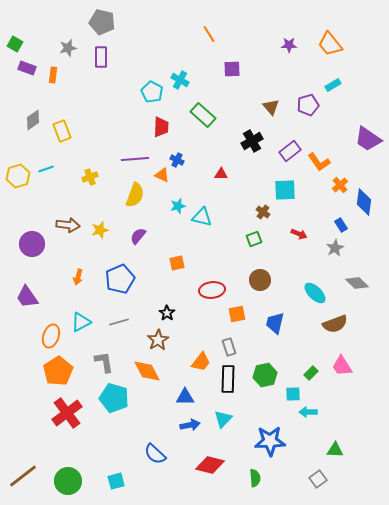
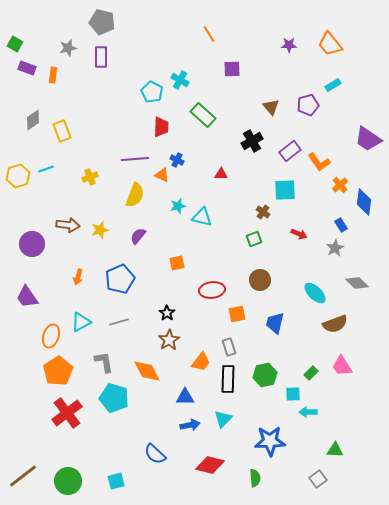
brown star at (158, 340): moved 11 px right
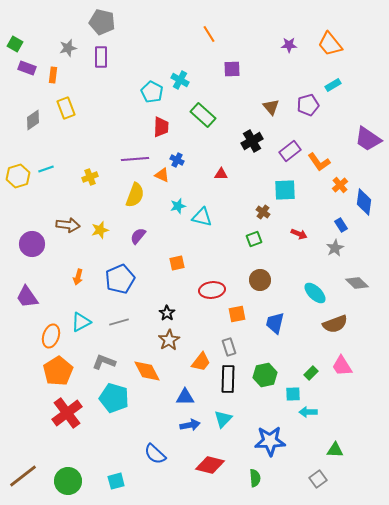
yellow rectangle at (62, 131): moved 4 px right, 23 px up
gray L-shape at (104, 362): rotated 60 degrees counterclockwise
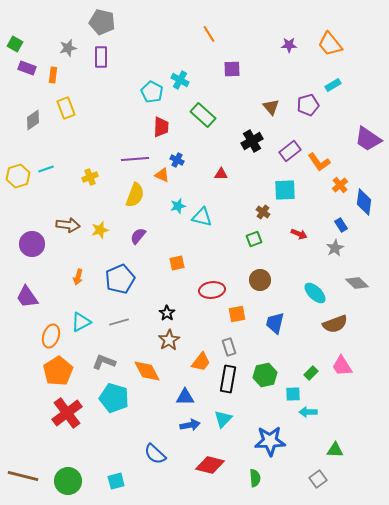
black rectangle at (228, 379): rotated 8 degrees clockwise
brown line at (23, 476): rotated 52 degrees clockwise
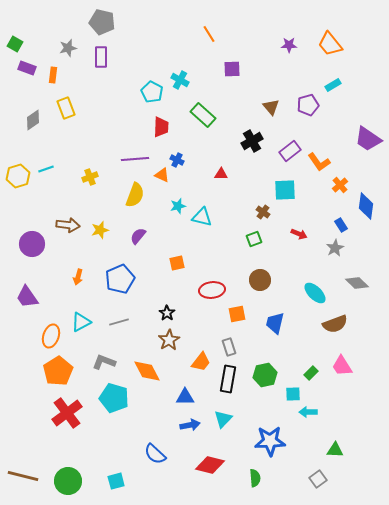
blue diamond at (364, 202): moved 2 px right, 4 px down
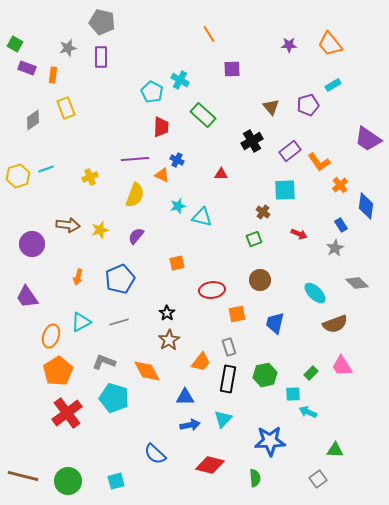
purple semicircle at (138, 236): moved 2 px left
cyan arrow at (308, 412): rotated 24 degrees clockwise
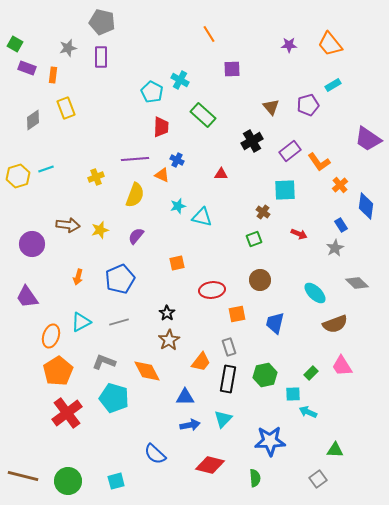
yellow cross at (90, 177): moved 6 px right
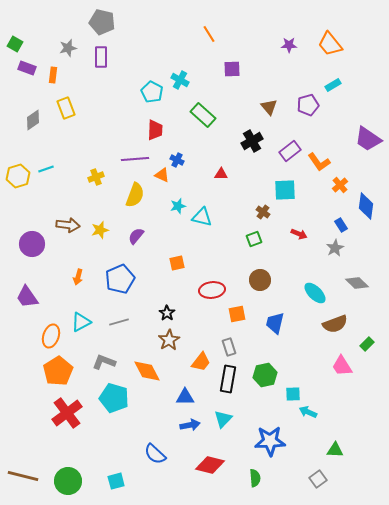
brown triangle at (271, 107): moved 2 px left
red trapezoid at (161, 127): moved 6 px left, 3 px down
green rectangle at (311, 373): moved 56 px right, 29 px up
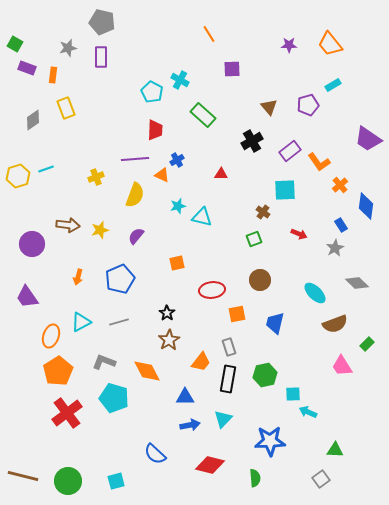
blue cross at (177, 160): rotated 32 degrees clockwise
gray square at (318, 479): moved 3 px right
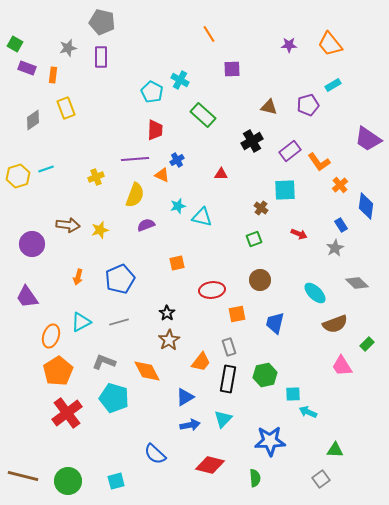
brown triangle at (269, 107): rotated 36 degrees counterclockwise
brown cross at (263, 212): moved 2 px left, 4 px up
purple semicircle at (136, 236): moved 10 px right, 11 px up; rotated 30 degrees clockwise
blue triangle at (185, 397): rotated 30 degrees counterclockwise
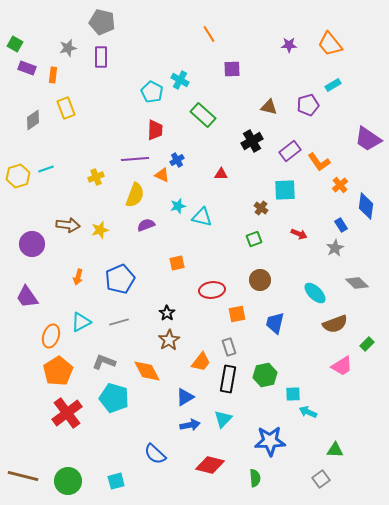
pink trapezoid at (342, 366): rotated 90 degrees counterclockwise
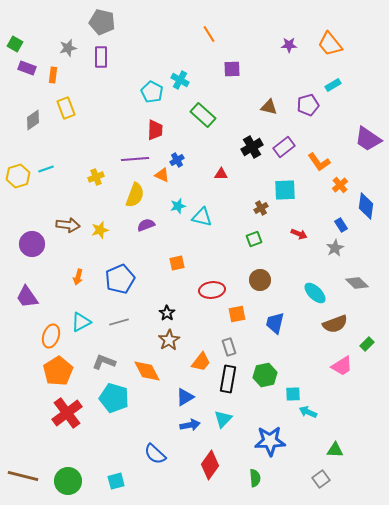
black cross at (252, 141): moved 6 px down
purple rectangle at (290, 151): moved 6 px left, 4 px up
brown cross at (261, 208): rotated 24 degrees clockwise
red diamond at (210, 465): rotated 68 degrees counterclockwise
